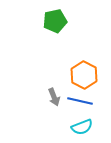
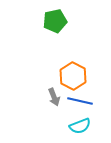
orange hexagon: moved 11 px left, 1 px down
cyan semicircle: moved 2 px left, 1 px up
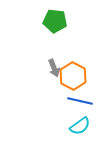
green pentagon: rotated 20 degrees clockwise
gray arrow: moved 29 px up
cyan semicircle: rotated 15 degrees counterclockwise
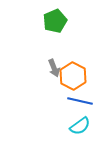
green pentagon: rotated 30 degrees counterclockwise
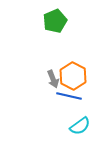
gray arrow: moved 1 px left, 11 px down
blue line: moved 11 px left, 5 px up
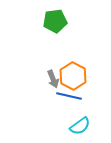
green pentagon: rotated 15 degrees clockwise
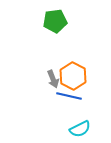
cyan semicircle: moved 3 px down; rotated 10 degrees clockwise
